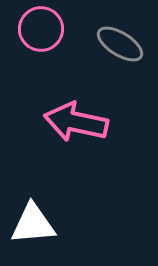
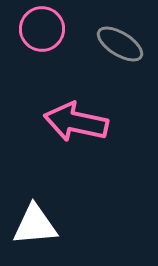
pink circle: moved 1 px right
white triangle: moved 2 px right, 1 px down
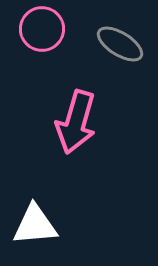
pink arrow: rotated 86 degrees counterclockwise
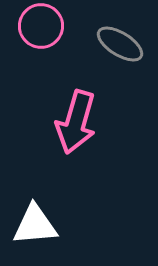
pink circle: moved 1 px left, 3 px up
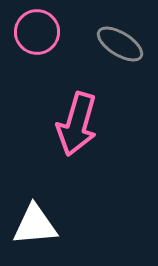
pink circle: moved 4 px left, 6 px down
pink arrow: moved 1 px right, 2 px down
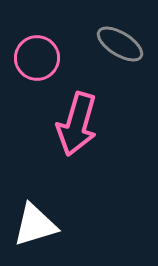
pink circle: moved 26 px down
white triangle: rotated 12 degrees counterclockwise
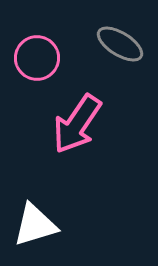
pink arrow: rotated 18 degrees clockwise
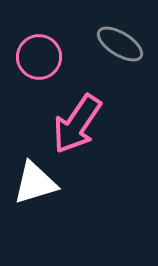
pink circle: moved 2 px right, 1 px up
white triangle: moved 42 px up
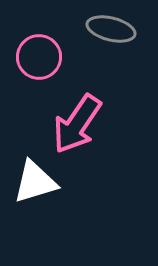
gray ellipse: moved 9 px left, 15 px up; rotated 18 degrees counterclockwise
white triangle: moved 1 px up
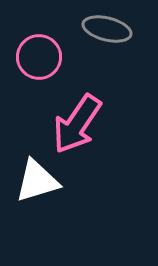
gray ellipse: moved 4 px left
white triangle: moved 2 px right, 1 px up
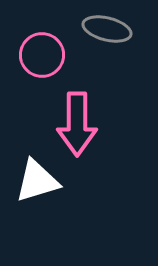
pink circle: moved 3 px right, 2 px up
pink arrow: rotated 34 degrees counterclockwise
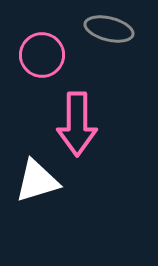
gray ellipse: moved 2 px right
